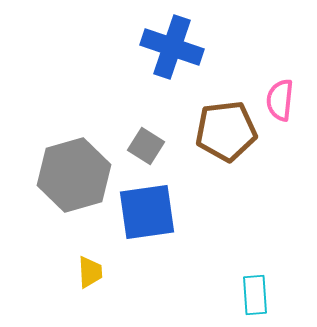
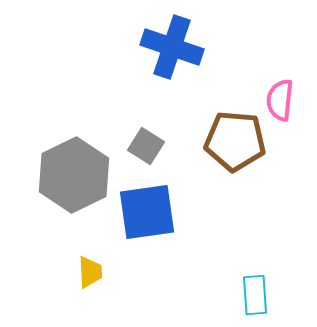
brown pentagon: moved 9 px right, 10 px down; rotated 12 degrees clockwise
gray hexagon: rotated 10 degrees counterclockwise
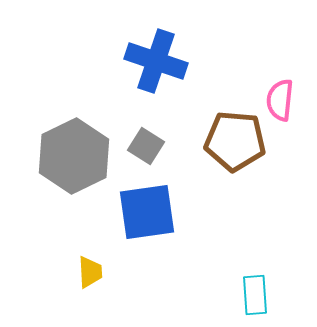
blue cross: moved 16 px left, 14 px down
gray hexagon: moved 19 px up
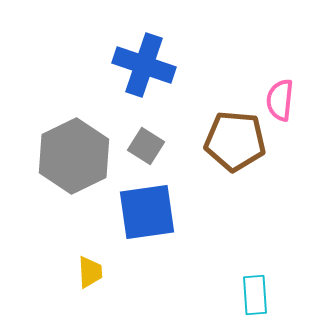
blue cross: moved 12 px left, 4 px down
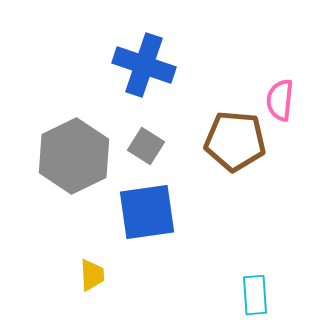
yellow trapezoid: moved 2 px right, 3 px down
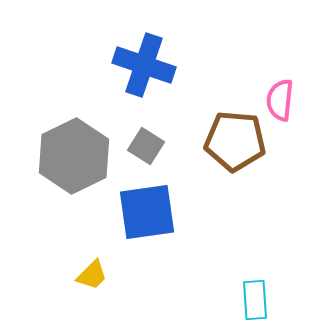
yellow trapezoid: rotated 48 degrees clockwise
cyan rectangle: moved 5 px down
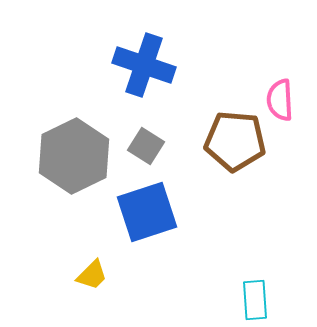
pink semicircle: rotated 9 degrees counterclockwise
blue square: rotated 10 degrees counterclockwise
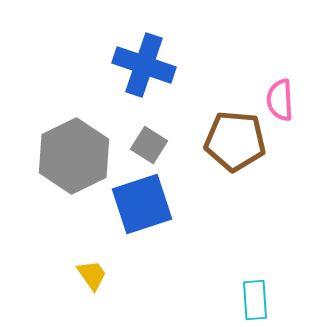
gray square: moved 3 px right, 1 px up
blue square: moved 5 px left, 8 px up
yellow trapezoid: rotated 80 degrees counterclockwise
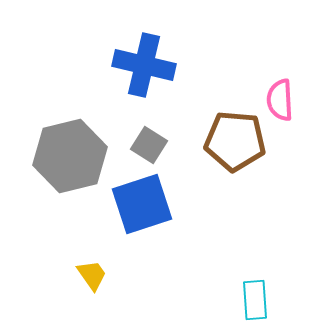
blue cross: rotated 6 degrees counterclockwise
gray hexagon: moved 4 px left; rotated 12 degrees clockwise
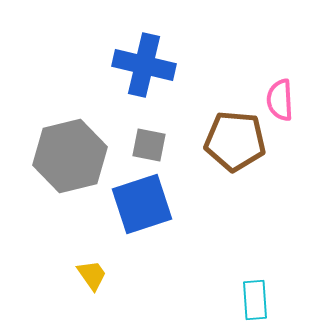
gray square: rotated 21 degrees counterclockwise
